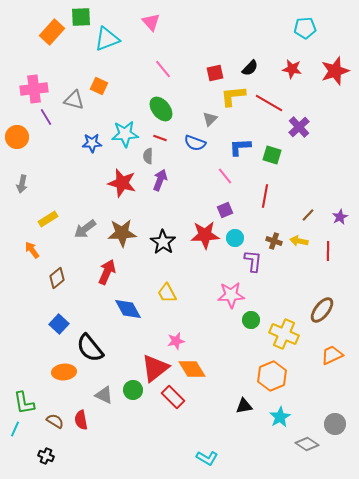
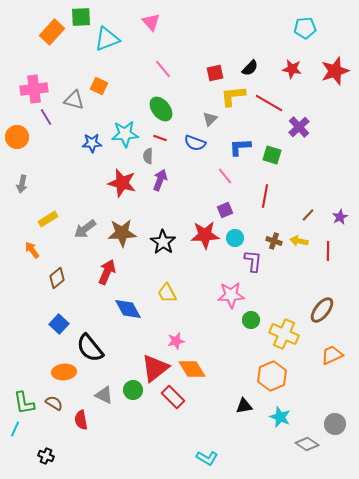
cyan star at (280, 417): rotated 20 degrees counterclockwise
brown semicircle at (55, 421): moved 1 px left, 18 px up
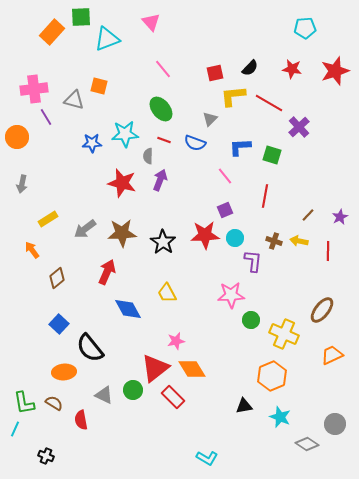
orange square at (99, 86): rotated 12 degrees counterclockwise
red line at (160, 138): moved 4 px right, 2 px down
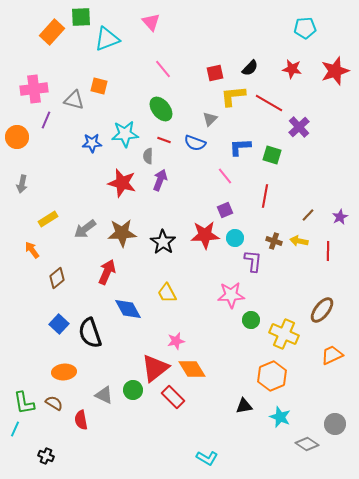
purple line at (46, 117): moved 3 px down; rotated 54 degrees clockwise
black semicircle at (90, 348): moved 15 px up; rotated 20 degrees clockwise
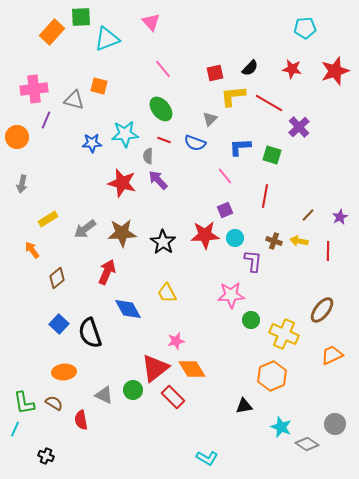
purple arrow at (160, 180): moved 2 px left; rotated 65 degrees counterclockwise
cyan star at (280, 417): moved 1 px right, 10 px down
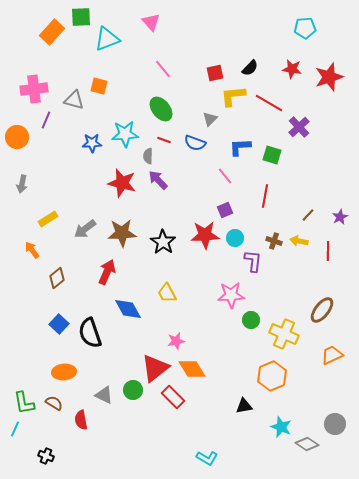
red star at (335, 71): moved 6 px left, 6 px down
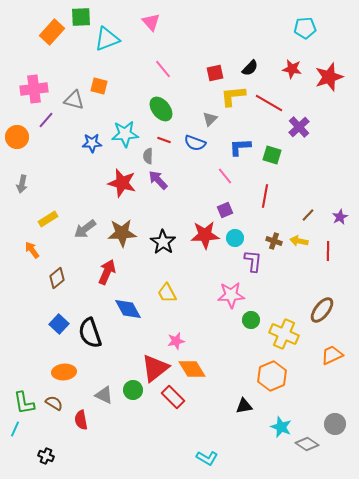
purple line at (46, 120): rotated 18 degrees clockwise
